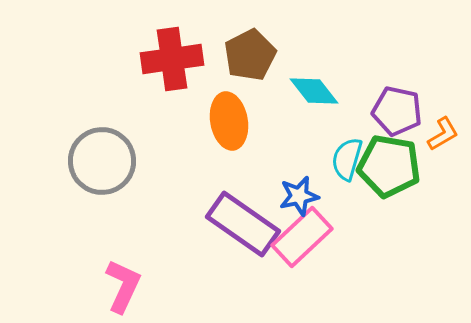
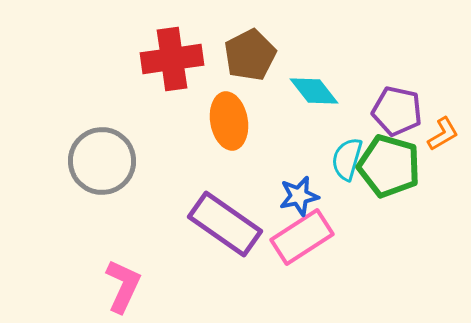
green pentagon: rotated 6 degrees clockwise
purple rectangle: moved 18 px left
pink rectangle: rotated 10 degrees clockwise
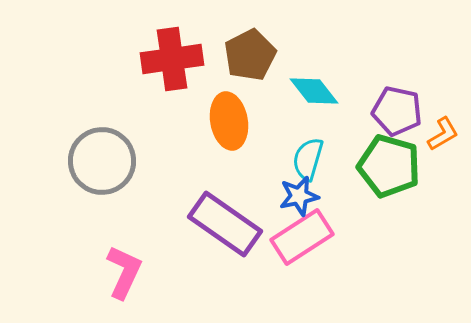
cyan semicircle: moved 39 px left
pink L-shape: moved 1 px right, 14 px up
